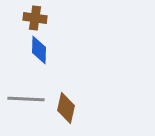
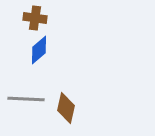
blue diamond: rotated 48 degrees clockwise
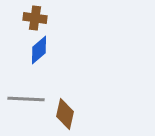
brown diamond: moved 1 px left, 6 px down
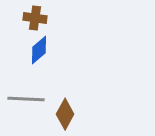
brown diamond: rotated 16 degrees clockwise
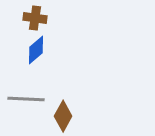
blue diamond: moved 3 px left
brown diamond: moved 2 px left, 2 px down
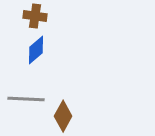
brown cross: moved 2 px up
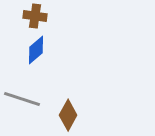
gray line: moved 4 px left; rotated 15 degrees clockwise
brown diamond: moved 5 px right, 1 px up
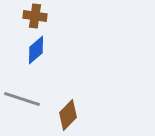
brown diamond: rotated 16 degrees clockwise
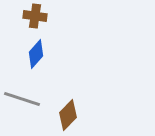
blue diamond: moved 4 px down; rotated 8 degrees counterclockwise
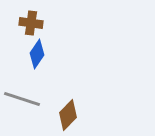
brown cross: moved 4 px left, 7 px down
blue diamond: moved 1 px right; rotated 8 degrees counterclockwise
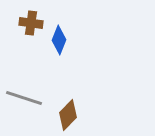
blue diamond: moved 22 px right, 14 px up; rotated 12 degrees counterclockwise
gray line: moved 2 px right, 1 px up
